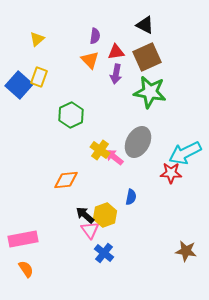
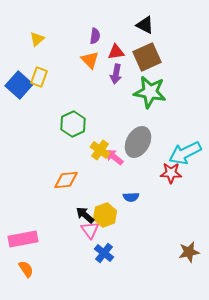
green hexagon: moved 2 px right, 9 px down
blue semicircle: rotated 77 degrees clockwise
brown star: moved 3 px right, 1 px down; rotated 20 degrees counterclockwise
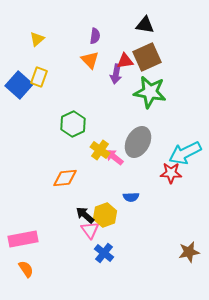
black triangle: rotated 18 degrees counterclockwise
red triangle: moved 9 px right, 9 px down
orange diamond: moved 1 px left, 2 px up
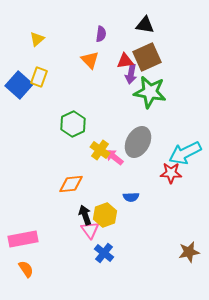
purple semicircle: moved 6 px right, 2 px up
purple arrow: moved 15 px right
orange diamond: moved 6 px right, 6 px down
black arrow: rotated 30 degrees clockwise
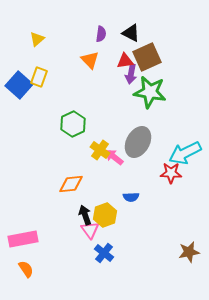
black triangle: moved 14 px left, 8 px down; rotated 18 degrees clockwise
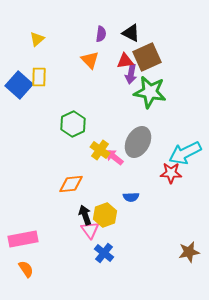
yellow rectangle: rotated 18 degrees counterclockwise
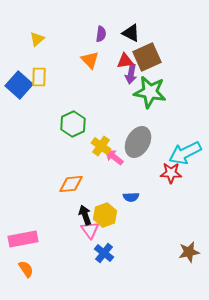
yellow cross: moved 1 px right, 4 px up
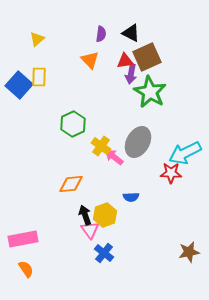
green star: rotated 20 degrees clockwise
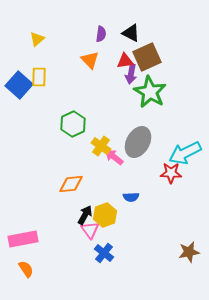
black arrow: rotated 48 degrees clockwise
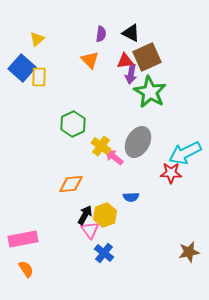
blue square: moved 3 px right, 17 px up
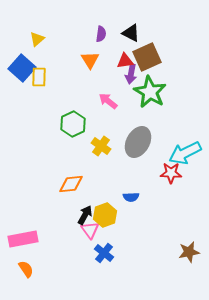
orange triangle: rotated 12 degrees clockwise
pink arrow: moved 6 px left, 56 px up
